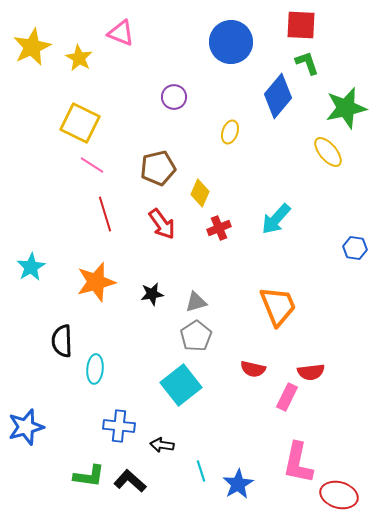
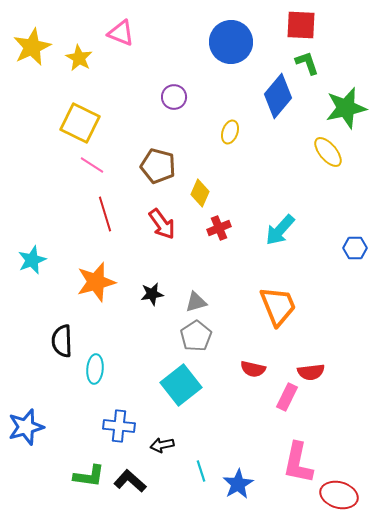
brown pentagon at (158, 168): moved 2 px up; rotated 28 degrees clockwise
cyan arrow at (276, 219): moved 4 px right, 11 px down
blue hexagon at (355, 248): rotated 10 degrees counterclockwise
cyan star at (31, 267): moved 1 px right, 7 px up; rotated 8 degrees clockwise
black arrow at (162, 445): rotated 20 degrees counterclockwise
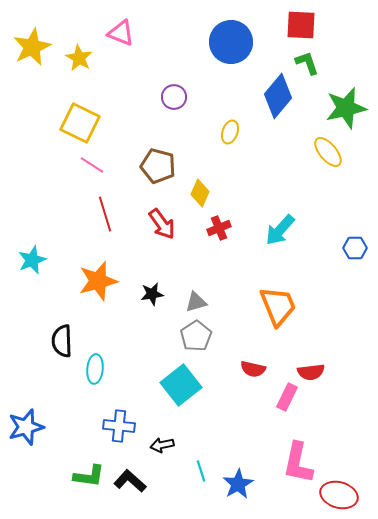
orange star at (96, 282): moved 2 px right, 1 px up
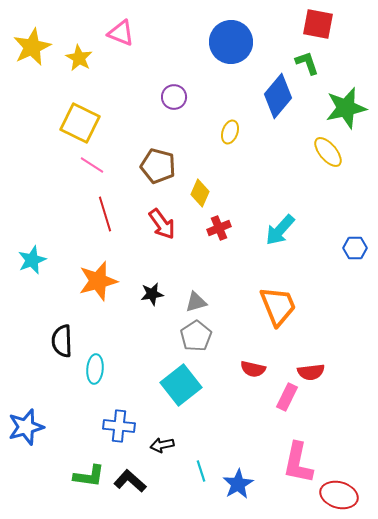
red square at (301, 25): moved 17 px right, 1 px up; rotated 8 degrees clockwise
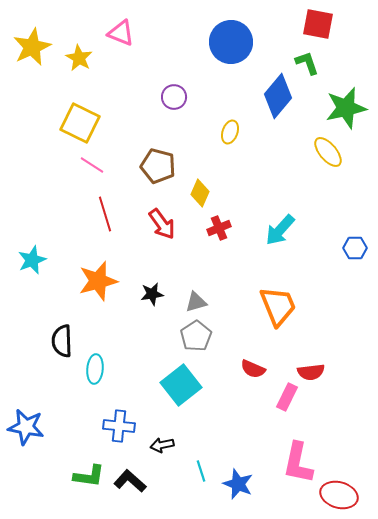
red semicircle at (253, 369): rotated 10 degrees clockwise
blue star at (26, 427): rotated 27 degrees clockwise
blue star at (238, 484): rotated 20 degrees counterclockwise
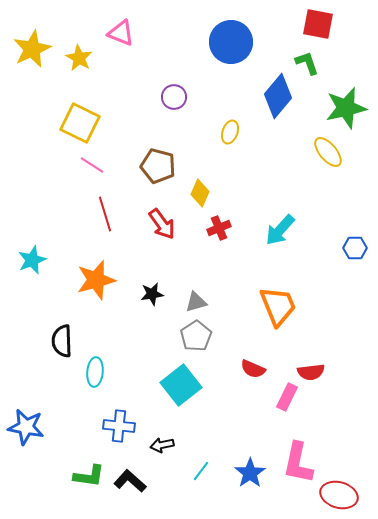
yellow star at (32, 47): moved 2 px down
orange star at (98, 281): moved 2 px left, 1 px up
cyan ellipse at (95, 369): moved 3 px down
cyan line at (201, 471): rotated 55 degrees clockwise
blue star at (238, 484): moved 12 px right, 11 px up; rotated 16 degrees clockwise
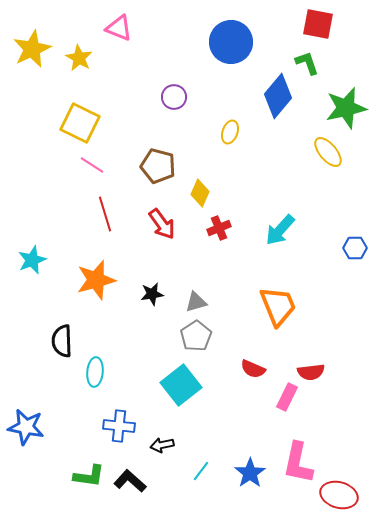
pink triangle at (121, 33): moved 2 px left, 5 px up
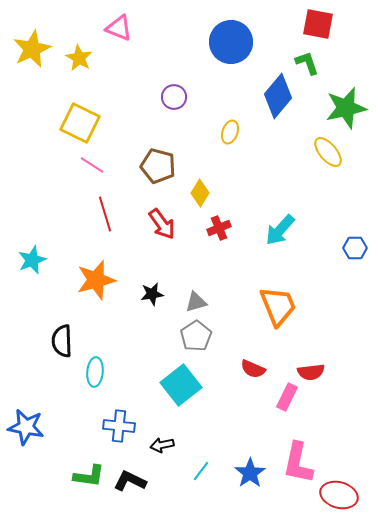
yellow diamond at (200, 193): rotated 8 degrees clockwise
black L-shape at (130, 481): rotated 16 degrees counterclockwise
